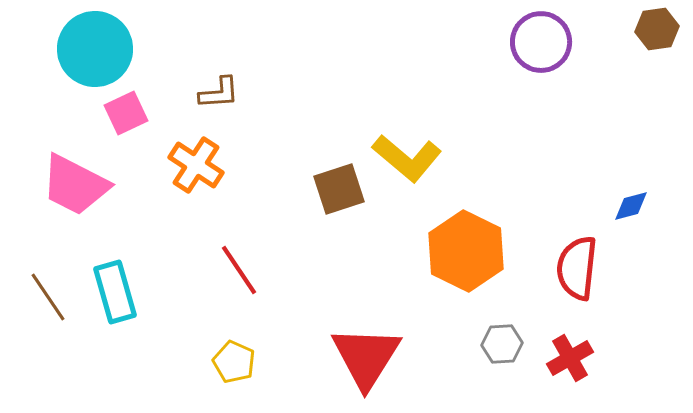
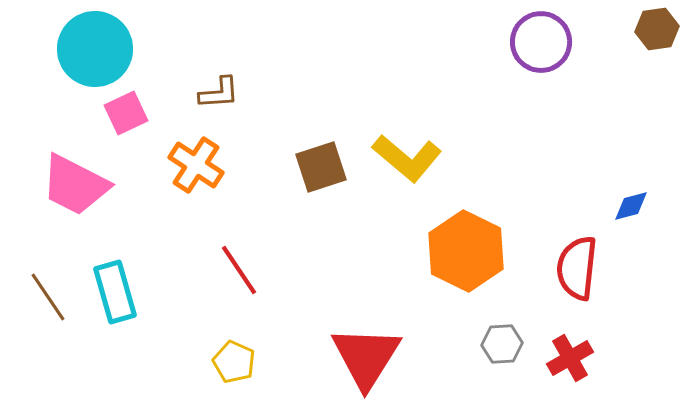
brown square: moved 18 px left, 22 px up
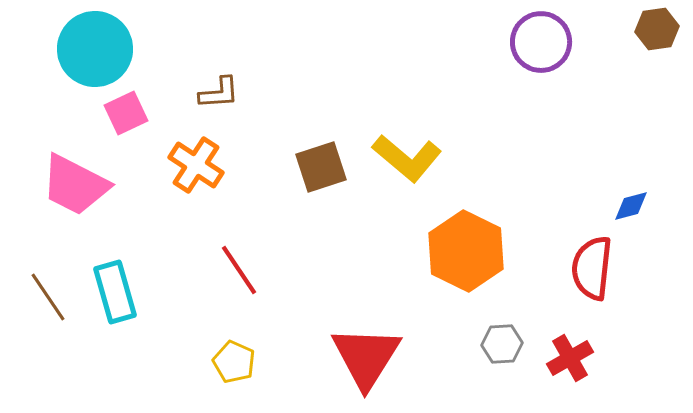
red semicircle: moved 15 px right
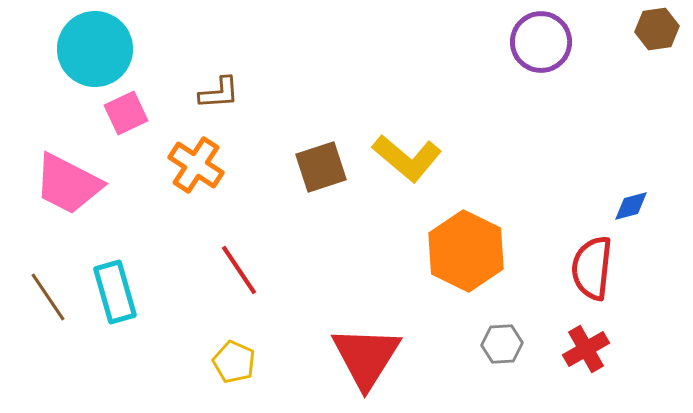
pink trapezoid: moved 7 px left, 1 px up
red cross: moved 16 px right, 9 px up
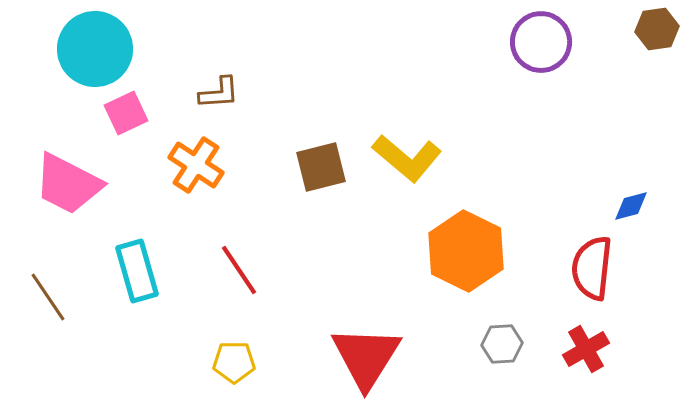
brown square: rotated 4 degrees clockwise
cyan rectangle: moved 22 px right, 21 px up
yellow pentagon: rotated 24 degrees counterclockwise
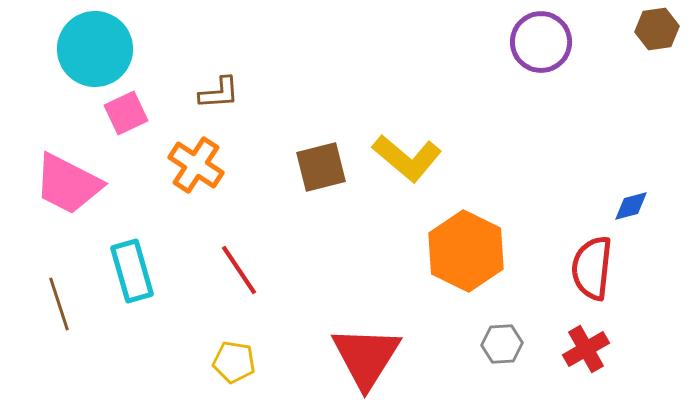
cyan rectangle: moved 5 px left
brown line: moved 11 px right, 7 px down; rotated 16 degrees clockwise
yellow pentagon: rotated 9 degrees clockwise
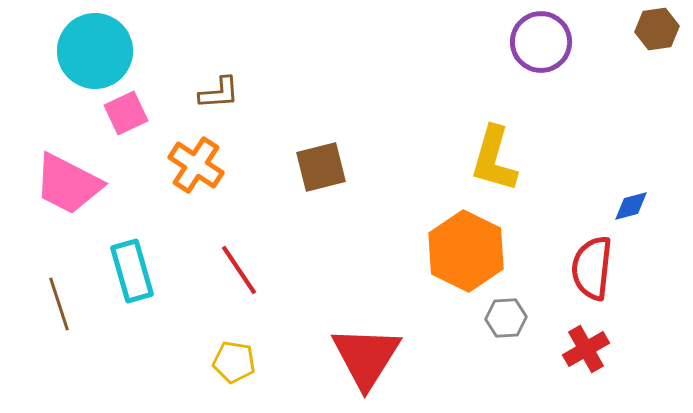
cyan circle: moved 2 px down
yellow L-shape: moved 87 px right, 1 px down; rotated 66 degrees clockwise
gray hexagon: moved 4 px right, 26 px up
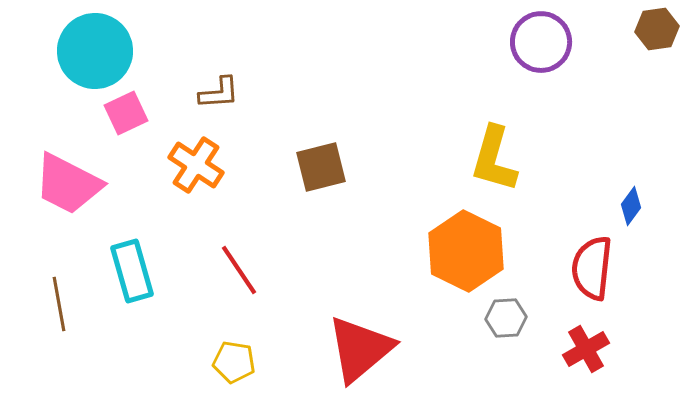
blue diamond: rotated 39 degrees counterclockwise
brown line: rotated 8 degrees clockwise
red triangle: moved 6 px left, 8 px up; rotated 18 degrees clockwise
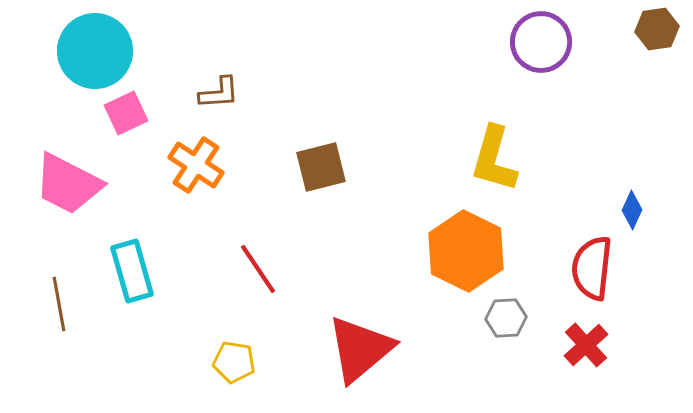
blue diamond: moved 1 px right, 4 px down; rotated 12 degrees counterclockwise
red line: moved 19 px right, 1 px up
red cross: moved 4 px up; rotated 12 degrees counterclockwise
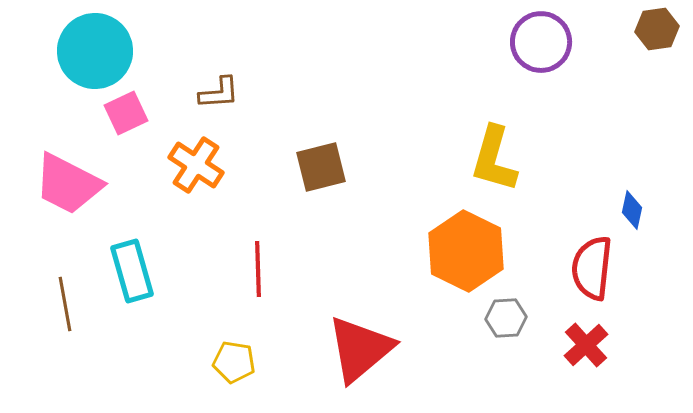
blue diamond: rotated 12 degrees counterclockwise
red line: rotated 32 degrees clockwise
brown line: moved 6 px right
